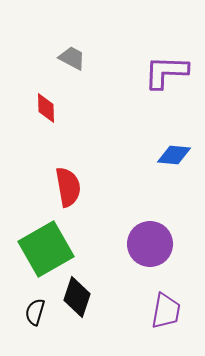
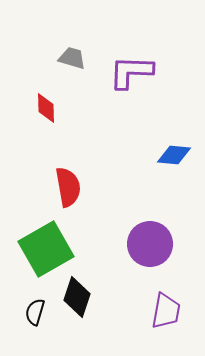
gray trapezoid: rotated 12 degrees counterclockwise
purple L-shape: moved 35 px left
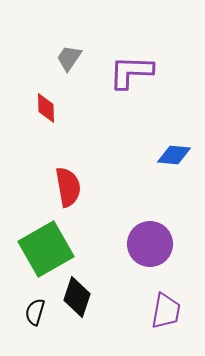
gray trapezoid: moved 3 px left; rotated 72 degrees counterclockwise
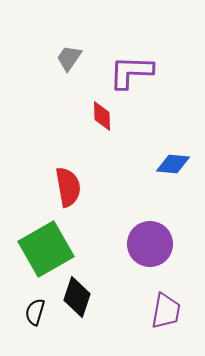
red diamond: moved 56 px right, 8 px down
blue diamond: moved 1 px left, 9 px down
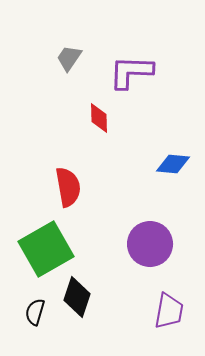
red diamond: moved 3 px left, 2 px down
purple trapezoid: moved 3 px right
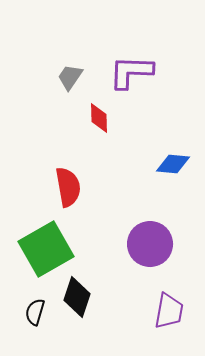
gray trapezoid: moved 1 px right, 19 px down
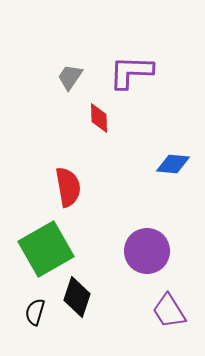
purple circle: moved 3 px left, 7 px down
purple trapezoid: rotated 138 degrees clockwise
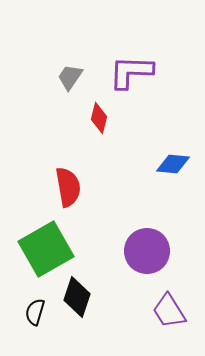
red diamond: rotated 16 degrees clockwise
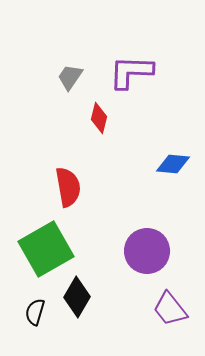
black diamond: rotated 12 degrees clockwise
purple trapezoid: moved 1 px right, 2 px up; rotated 6 degrees counterclockwise
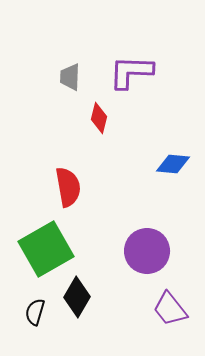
gray trapezoid: rotated 32 degrees counterclockwise
